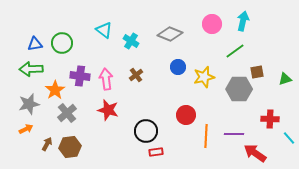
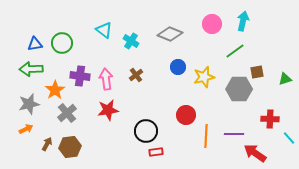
red star: rotated 25 degrees counterclockwise
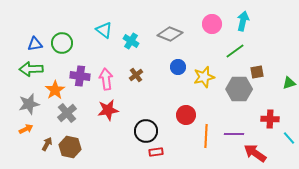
green triangle: moved 4 px right, 4 px down
brown hexagon: rotated 20 degrees clockwise
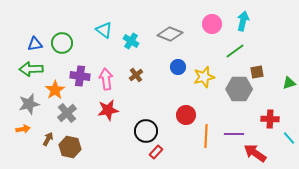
orange arrow: moved 3 px left; rotated 16 degrees clockwise
brown arrow: moved 1 px right, 5 px up
red rectangle: rotated 40 degrees counterclockwise
